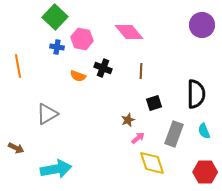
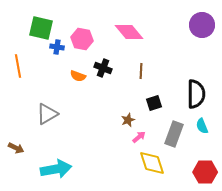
green square: moved 14 px left, 11 px down; rotated 30 degrees counterclockwise
cyan semicircle: moved 2 px left, 5 px up
pink arrow: moved 1 px right, 1 px up
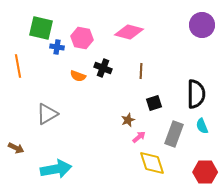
pink diamond: rotated 36 degrees counterclockwise
pink hexagon: moved 1 px up
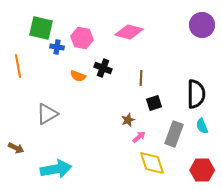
brown line: moved 7 px down
red hexagon: moved 3 px left, 2 px up
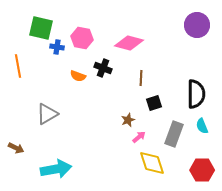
purple circle: moved 5 px left
pink diamond: moved 11 px down
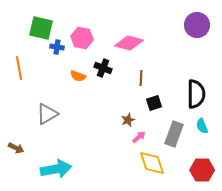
orange line: moved 1 px right, 2 px down
